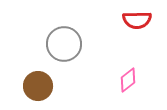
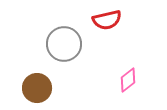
red semicircle: moved 30 px left; rotated 12 degrees counterclockwise
brown circle: moved 1 px left, 2 px down
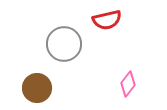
pink diamond: moved 4 px down; rotated 15 degrees counterclockwise
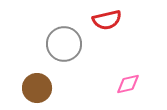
pink diamond: rotated 40 degrees clockwise
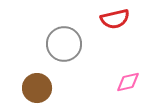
red semicircle: moved 8 px right, 1 px up
pink diamond: moved 2 px up
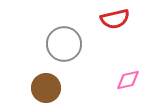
pink diamond: moved 2 px up
brown circle: moved 9 px right
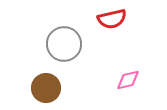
red semicircle: moved 3 px left
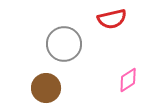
pink diamond: rotated 20 degrees counterclockwise
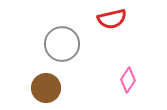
gray circle: moved 2 px left
pink diamond: rotated 25 degrees counterclockwise
